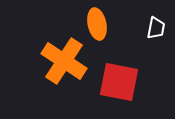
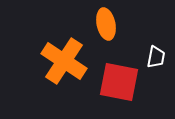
orange ellipse: moved 9 px right
white trapezoid: moved 29 px down
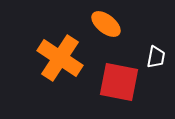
orange ellipse: rotated 40 degrees counterclockwise
orange cross: moved 4 px left, 3 px up
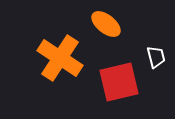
white trapezoid: rotated 25 degrees counterclockwise
red square: rotated 24 degrees counterclockwise
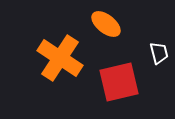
white trapezoid: moved 3 px right, 4 px up
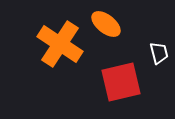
orange cross: moved 14 px up
red square: moved 2 px right
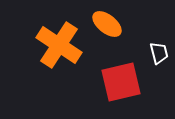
orange ellipse: moved 1 px right
orange cross: moved 1 px left, 1 px down
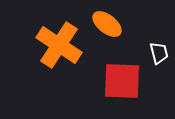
red square: moved 1 px right, 1 px up; rotated 15 degrees clockwise
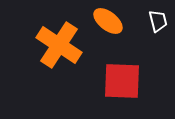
orange ellipse: moved 1 px right, 3 px up
white trapezoid: moved 1 px left, 32 px up
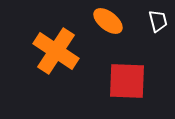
orange cross: moved 3 px left, 6 px down
red square: moved 5 px right
